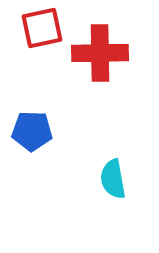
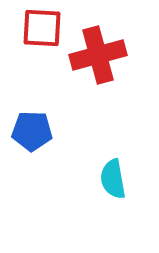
red square: rotated 15 degrees clockwise
red cross: moved 2 px left, 2 px down; rotated 14 degrees counterclockwise
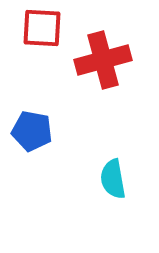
red cross: moved 5 px right, 5 px down
blue pentagon: rotated 9 degrees clockwise
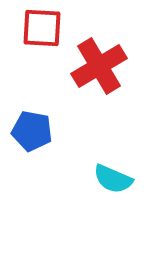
red cross: moved 4 px left, 6 px down; rotated 16 degrees counterclockwise
cyan semicircle: rotated 57 degrees counterclockwise
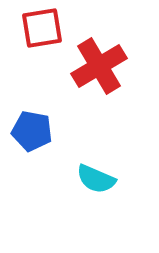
red square: rotated 12 degrees counterclockwise
cyan semicircle: moved 17 px left
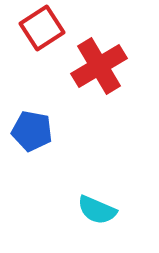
red square: rotated 24 degrees counterclockwise
cyan semicircle: moved 1 px right, 31 px down
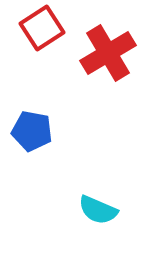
red cross: moved 9 px right, 13 px up
cyan semicircle: moved 1 px right
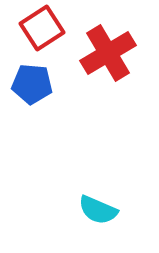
blue pentagon: moved 47 px up; rotated 6 degrees counterclockwise
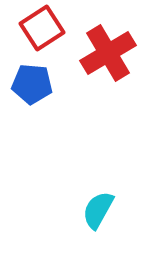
cyan semicircle: rotated 96 degrees clockwise
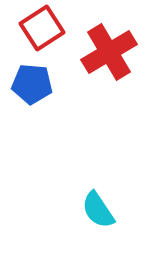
red cross: moved 1 px right, 1 px up
cyan semicircle: rotated 63 degrees counterclockwise
